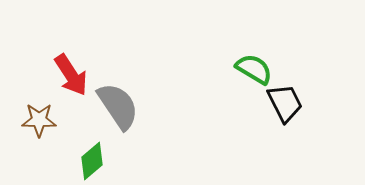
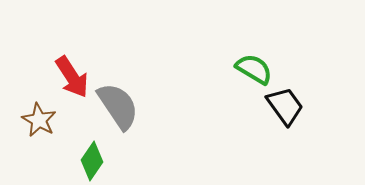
red arrow: moved 1 px right, 2 px down
black trapezoid: moved 3 px down; rotated 9 degrees counterclockwise
brown star: rotated 28 degrees clockwise
green diamond: rotated 15 degrees counterclockwise
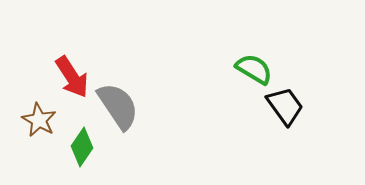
green diamond: moved 10 px left, 14 px up
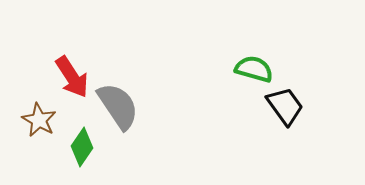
green semicircle: rotated 15 degrees counterclockwise
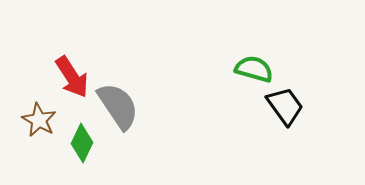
green diamond: moved 4 px up; rotated 9 degrees counterclockwise
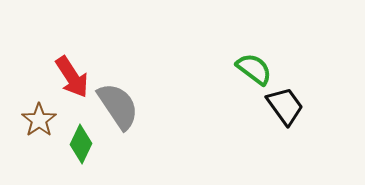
green semicircle: rotated 21 degrees clockwise
brown star: rotated 8 degrees clockwise
green diamond: moved 1 px left, 1 px down
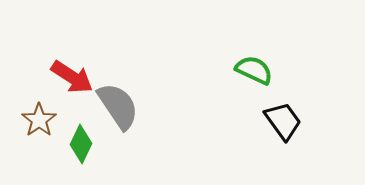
green semicircle: moved 1 px down; rotated 12 degrees counterclockwise
red arrow: rotated 24 degrees counterclockwise
black trapezoid: moved 2 px left, 15 px down
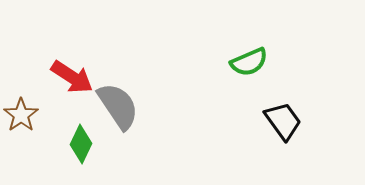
green semicircle: moved 5 px left, 8 px up; rotated 132 degrees clockwise
brown star: moved 18 px left, 5 px up
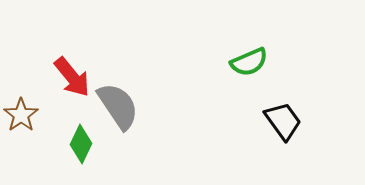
red arrow: rotated 18 degrees clockwise
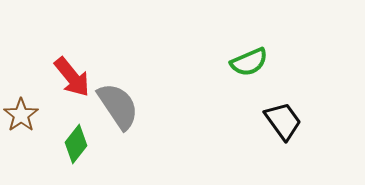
green diamond: moved 5 px left; rotated 12 degrees clockwise
